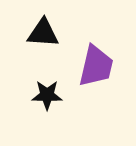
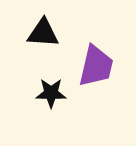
black star: moved 4 px right, 2 px up
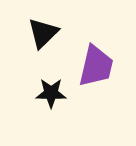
black triangle: rotated 48 degrees counterclockwise
